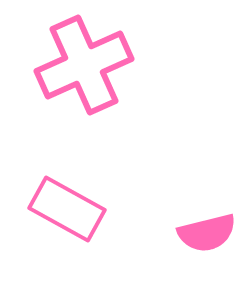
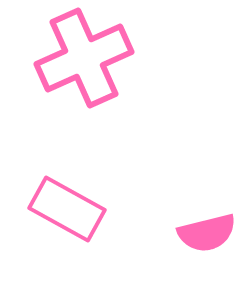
pink cross: moved 7 px up
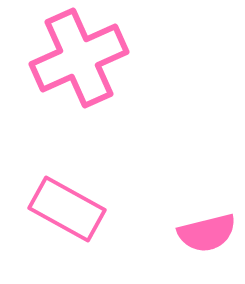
pink cross: moved 5 px left
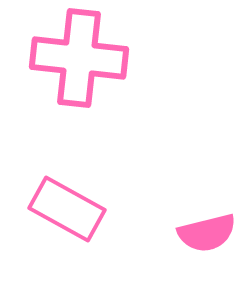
pink cross: rotated 30 degrees clockwise
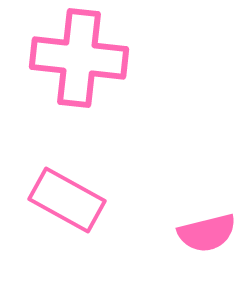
pink rectangle: moved 9 px up
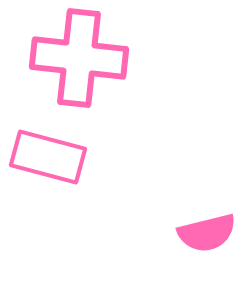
pink rectangle: moved 19 px left, 43 px up; rotated 14 degrees counterclockwise
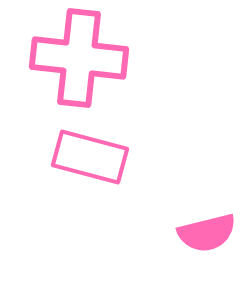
pink rectangle: moved 42 px right
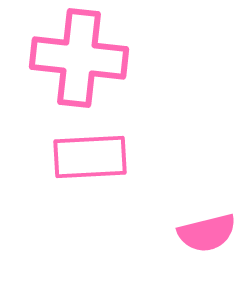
pink rectangle: rotated 18 degrees counterclockwise
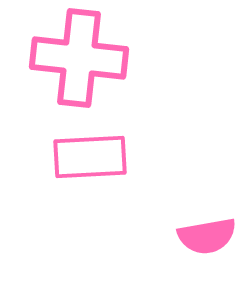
pink semicircle: moved 3 px down; rotated 4 degrees clockwise
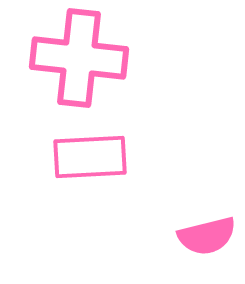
pink semicircle: rotated 4 degrees counterclockwise
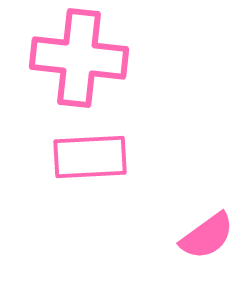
pink semicircle: rotated 22 degrees counterclockwise
